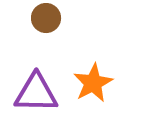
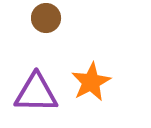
orange star: moved 2 px left, 1 px up
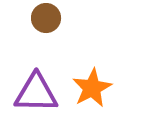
orange star: moved 1 px right, 6 px down
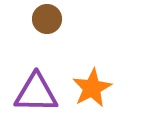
brown circle: moved 1 px right, 1 px down
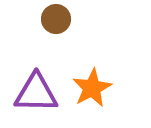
brown circle: moved 9 px right
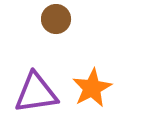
purple triangle: rotated 9 degrees counterclockwise
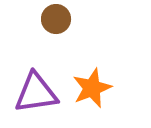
orange star: rotated 6 degrees clockwise
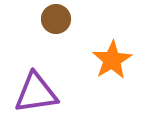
orange star: moved 20 px right, 28 px up; rotated 9 degrees counterclockwise
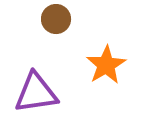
orange star: moved 6 px left, 5 px down
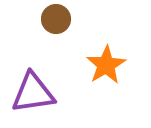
purple triangle: moved 3 px left
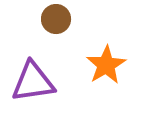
purple triangle: moved 11 px up
